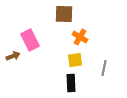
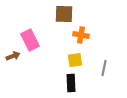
orange cross: moved 1 px right, 2 px up; rotated 21 degrees counterclockwise
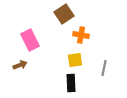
brown square: rotated 36 degrees counterclockwise
brown arrow: moved 7 px right, 9 px down
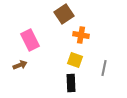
yellow square: rotated 28 degrees clockwise
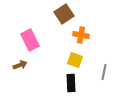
gray line: moved 4 px down
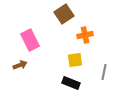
orange cross: moved 4 px right; rotated 21 degrees counterclockwise
yellow square: rotated 28 degrees counterclockwise
black rectangle: rotated 66 degrees counterclockwise
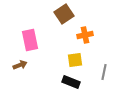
pink rectangle: rotated 15 degrees clockwise
black rectangle: moved 1 px up
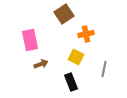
orange cross: moved 1 px right, 1 px up
yellow square: moved 1 px right, 3 px up; rotated 35 degrees clockwise
brown arrow: moved 21 px right, 1 px up
gray line: moved 3 px up
black rectangle: rotated 48 degrees clockwise
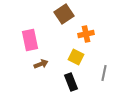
gray line: moved 4 px down
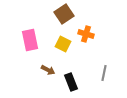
orange cross: rotated 28 degrees clockwise
yellow square: moved 13 px left, 13 px up
brown arrow: moved 7 px right, 6 px down; rotated 48 degrees clockwise
